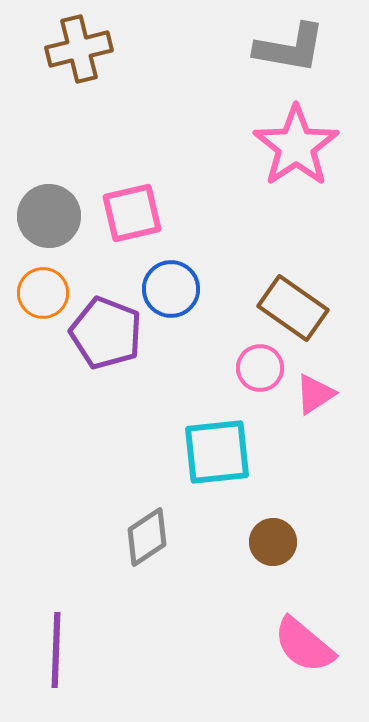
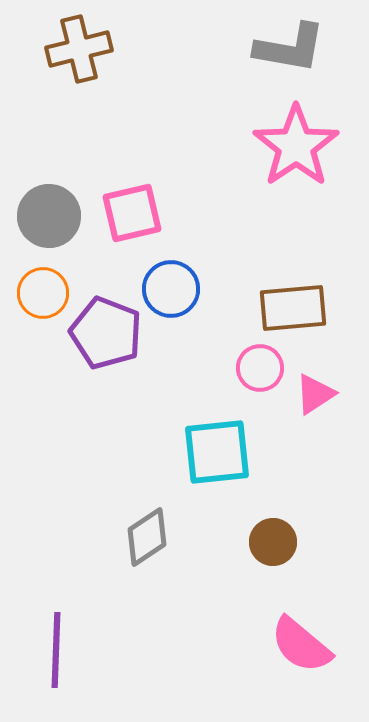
brown rectangle: rotated 40 degrees counterclockwise
pink semicircle: moved 3 px left
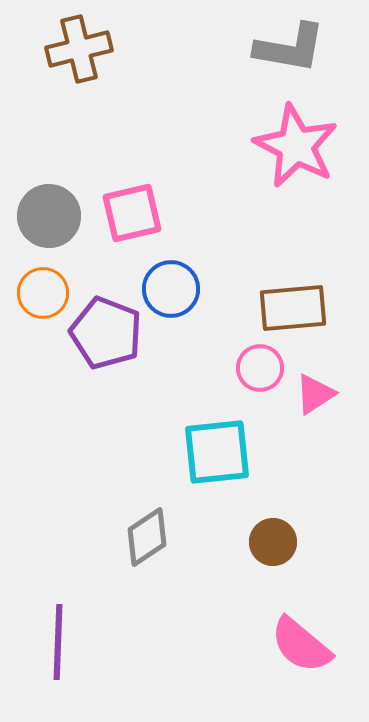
pink star: rotated 10 degrees counterclockwise
purple line: moved 2 px right, 8 px up
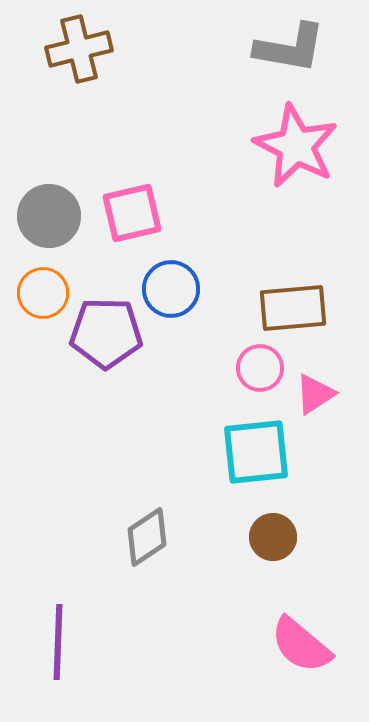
purple pentagon: rotated 20 degrees counterclockwise
cyan square: moved 39 px right
brown circle: moved 5 px up
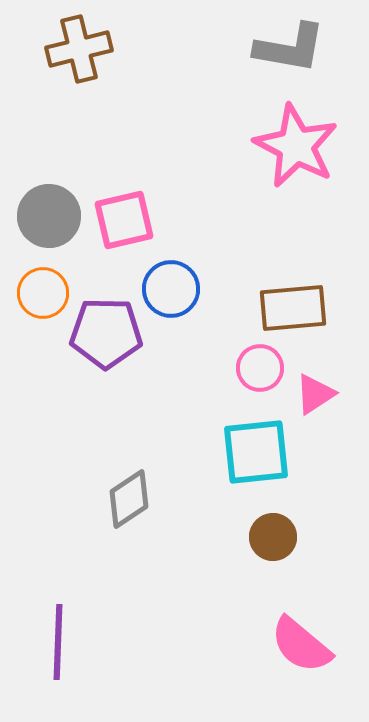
pink square: moved 8 px left, 7 px down
gray diamond: moved 18 px left, 38 px up
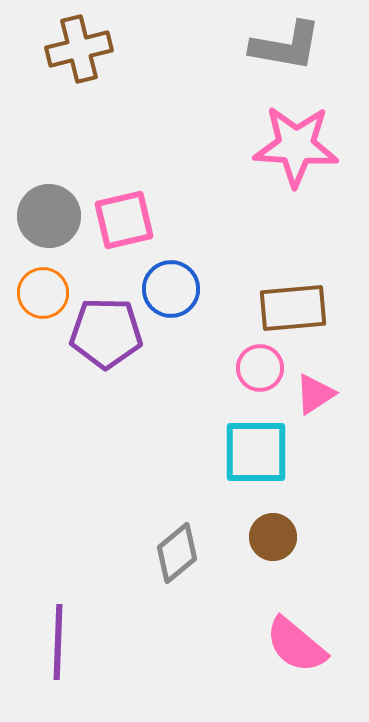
gray L-shape: moved 4 px left, 2 px up
pink star: rotated 24 degrees counterclockwise
cyan square: rotated 6 degrees clockwise
gray diamond: moved 48 px right, 54 px down; rotated 6 degrees counterclockwise
pink semicircle: moved 5 px left
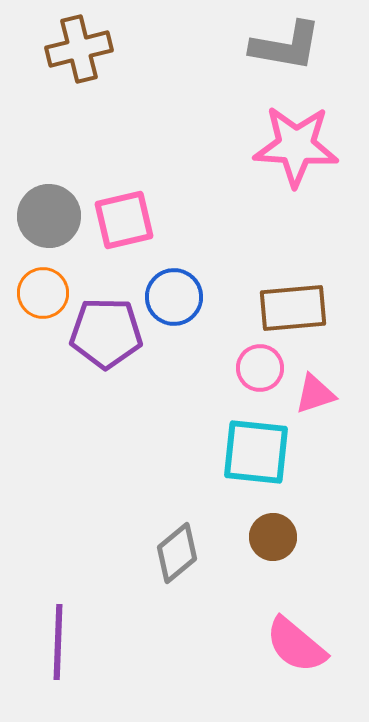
blue circle: moved 3 px right, 8 px down
pink triangle: rotated 15 degrees clockwise
cyan square: rotated 6 degrees clockwise
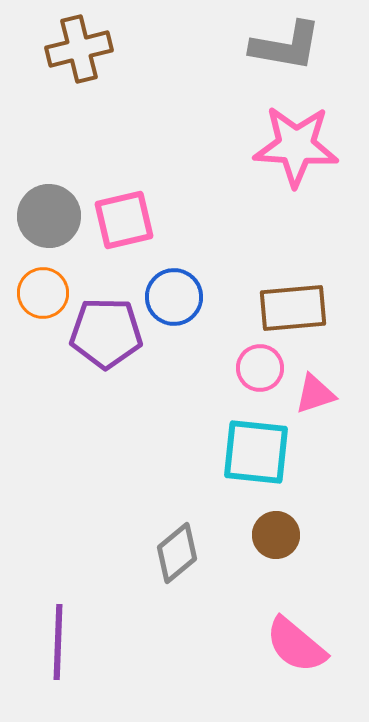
brown circle: moved 3 px right, 2 px up
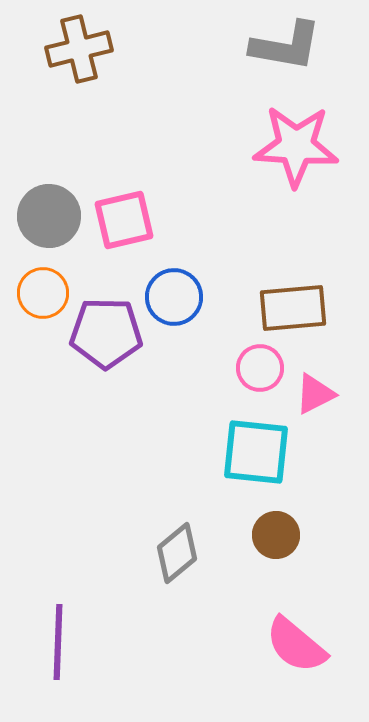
pink triangle: rotated 9 degrees counterclockwise
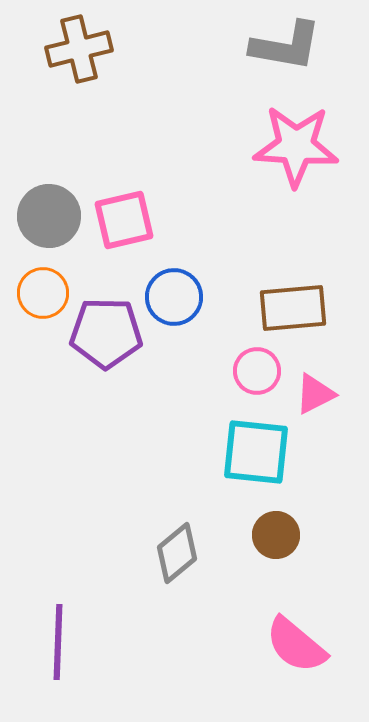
pink circle: moved 3 px left, 3 px down
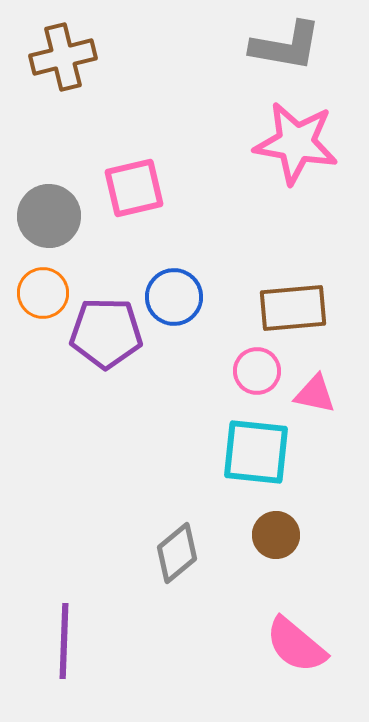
brown cross: moved 16 px left, 8 px down
pink star: moved 3 px up; rotated 6 degrees clockwise
pink square: moved 10 px right, 32 px up
pink triangle: rotated 39 degrees clockwise
purple line: moved 6 px right, 1 px up
